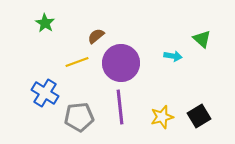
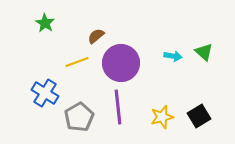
green triangle: moved 2 px right, 13 px down
purple line: moved 2 px left
gray pentagon: rotated 24 degrees counterclockwise
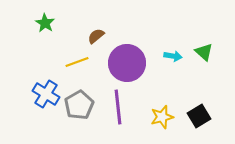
purple circle: moved 6 px right
blue cross: moved 1 px right, 1 px down
gray pentagon: moved 12 px up
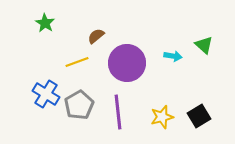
green triangle: moved 7 px up
purple line: moved 5 px down
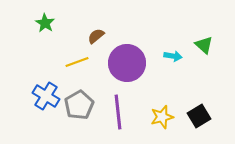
blue cross: moved 2 px down
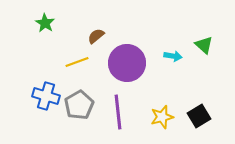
blue cross: rotated 16 degrees counterclockwise
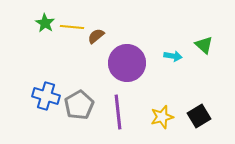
yellow line: moved 5 px left, 35 px up; rotated 25 degrees clockwise
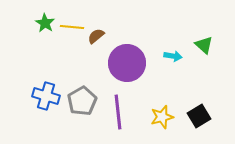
gray pentagon: moved 3 px right, 4 px up
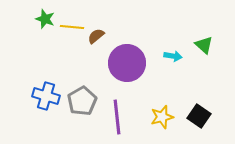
green star: moved 4 px up; rotated 12 degrees counterclockwise
purple line: moved 1 px left, 5 px down
black square: rotated 25 degrees counterclockwise
